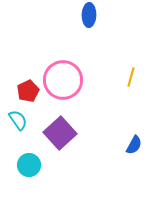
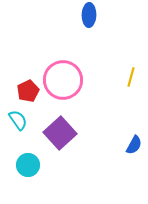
cyan circle: moved 1 px left
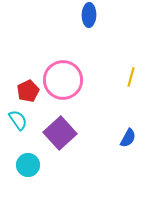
blue semicircle: moved 6 px left, 7 px up
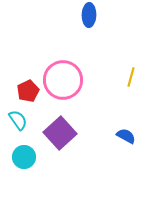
blue semicircle: moved 2 px left, 2 px up; rotated 90 degrees counterclockwise
cyan circle: moved 4 px left, 8 px up
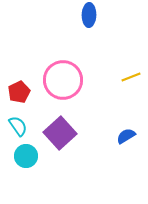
yellow line: rotated 54 degrees clockwise
red pentagon: moved 9 px left, 1 px down
cyan semicircle: moved 6 px down
blue semicircle: rotated 60 degrees counterclockwise
cyan circle: moved 2 px right, 1 px up
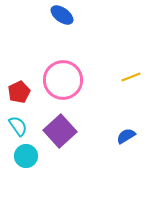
blue ellipse: moved 27 px left; rotated 55 degrees counterclockwise
purple square: moved 2 px up
